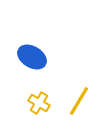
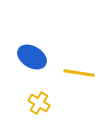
yellow line: moved 28 px up; rotated 68 degrees clockwise
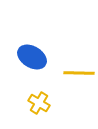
yellow line: rotated 8 degrees counterclockwise
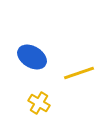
yellow line: rotated 20 degrees counterclockwise
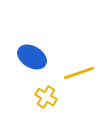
yellow cross: moved 7 px right, 6 px up
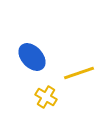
blue ellipse: rotated 16 degrees clockwise
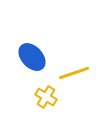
yellow line: moved 5 px left
